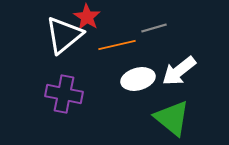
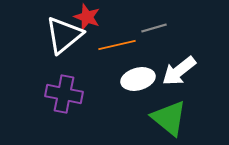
red star: rotated 12 degrees counterclockwise
green triangle: moved 3 px left
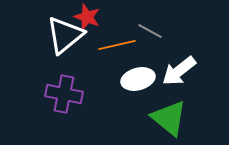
gray line: moved 4 px left, 3 px down; rotated 45 degrees clockwise
white triangle: moved 1 px right
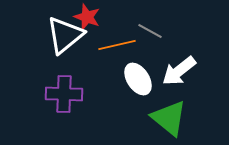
white ellipse: rotated 72 degrees clockwise
purple cross: rotated 9 degrees counterclockwise
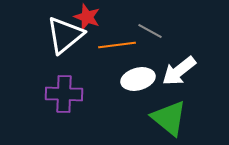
orange line: rotated 6 degrees clockwise
white ellipse: rotated 72 degrees counterclockwise
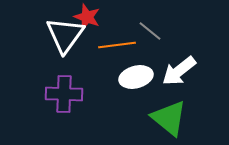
gray line: rotated 10 degrees clockwise
white triangle: rotated 15 degrees counterclockwise
white ellipse: moved 2 px left, 2 px up
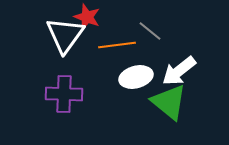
green triangle: moved 16 px up
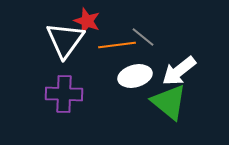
red star: moved 4 px down
gray line: moved 7 px left, 6 px down
white triangle: moved 5 px down
white ellipse: moved 1 px left, 1 px up
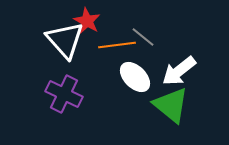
red star: rotated 8 degrees clockwise
white triangle: rotated 18 degrees counterclockwise
white ellipse: moved 1 px down; rotated 60 degrees clockwise
purple cross: rotated 24 degrees clockwise
green triangle: moved 2 px right, 3 px down
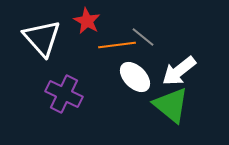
white triangle: moved 23 px left, 2 px up
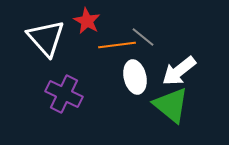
white triangle: moved 4 px right
white ellipse: rotated 32 degrees clockwise
